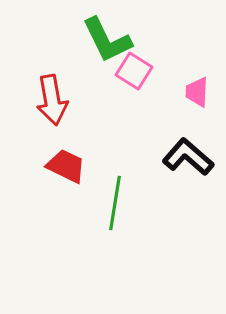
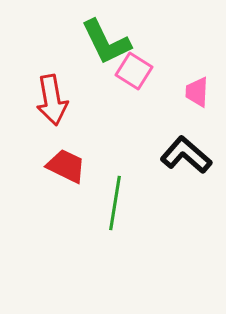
green L-shape: moved 1 px left, 2 px down
black L-shape: moved 2 px left, 2 px up
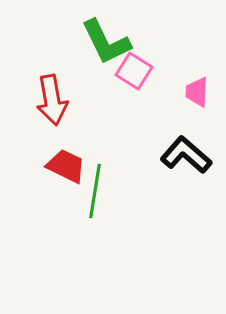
green line: moved 20 px left, 12 px up
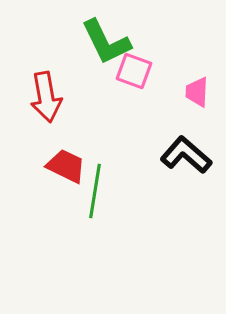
pink square: rotated 12 degrees counterclockwise
red arrow: moved 6 px left, 3 px up
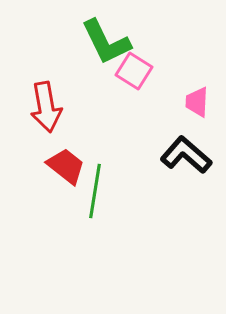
pink square: rotated 12 degrees clockwise
pink trapezoid: moved 10 px down
red arrow: moved 10 px down
red trapezoid: rotated 12 degrees clockwise
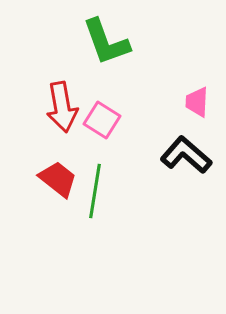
green L-shape: rotated 6 degrees clockwise
pink square: moved 32 px left, 49 px down
red arrow: moved 16 px right
red trapezoid: moved 8 px left, 13 px down
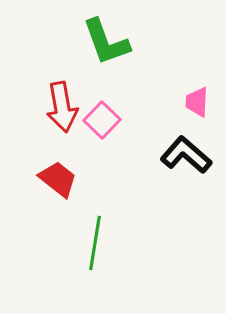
pink square: rotated 12 degrees clockwise
green line: moved 52 px down
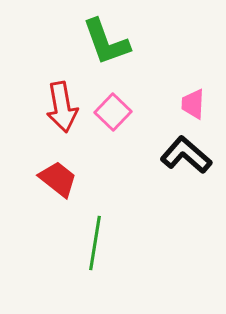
pink trapezoid: moved 4 px left, 2 px down
pink square: moved 11 px right, 8 px up
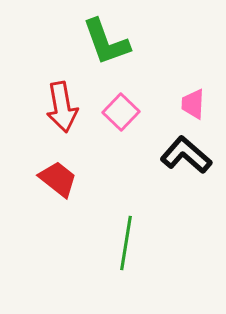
pink square: moved 8 px right
green line: moved 31 px right
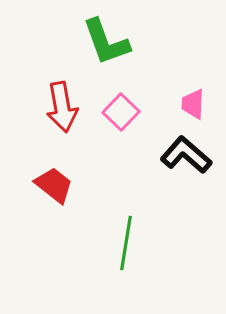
red trapezoid: moved 4 px left, 6 px down
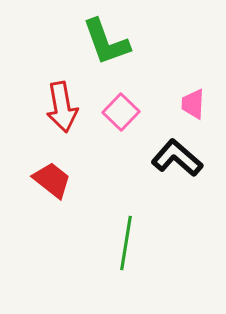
black L-shape: moved 9 px left, 3 px down
red trapezoid: moved 2 px left, 5 px up
